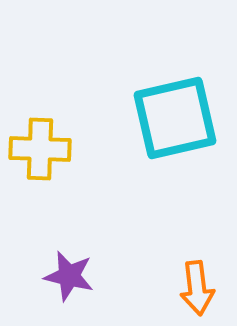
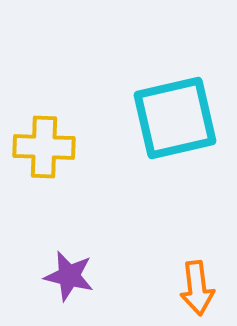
yellow cross: moved 4 px right, 2 px up
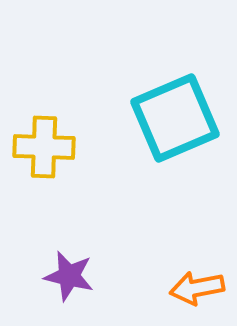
cyan square: rotated 10 degrees counterclockwise
orange arrow: rotated 86 degrees clockwise
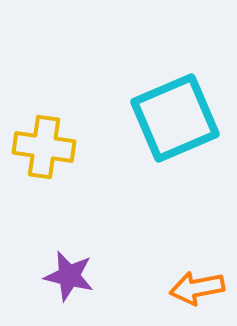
yellow cross: rotated 6 degrees clockwise
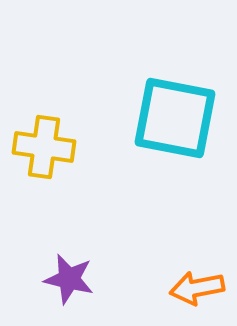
cyan square: rotated 34 degrees clockwise
purple star: moved 3 px down
